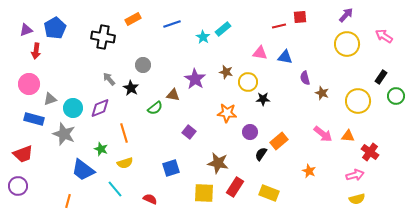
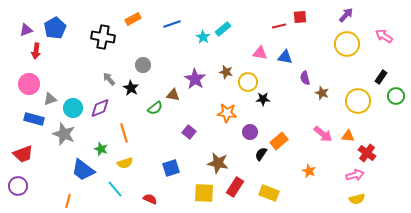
red cross at (370, 152): moved 3 px left, 1 px down
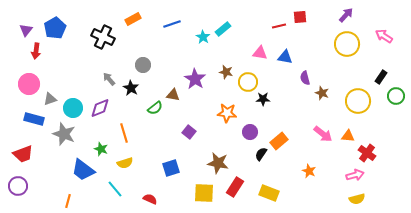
purple triangle at (26, 30): rotated 32 degrees counterclockwise
black cross at (103, 37): rotated 15 degrees clockwise
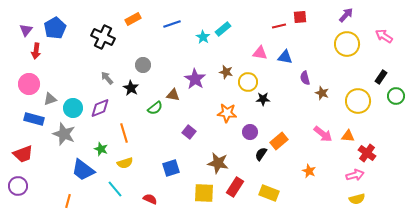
gray arrow at (109, 79): moved 2 px left, 1 px up
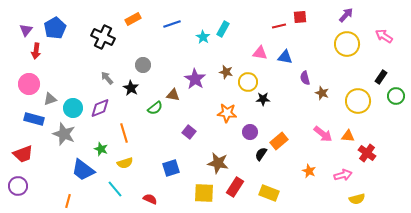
cyan rectangle at (223, 29): rotated 21 degrees counterclockwise
pink arrow at (355, 175): moved 12 px left
